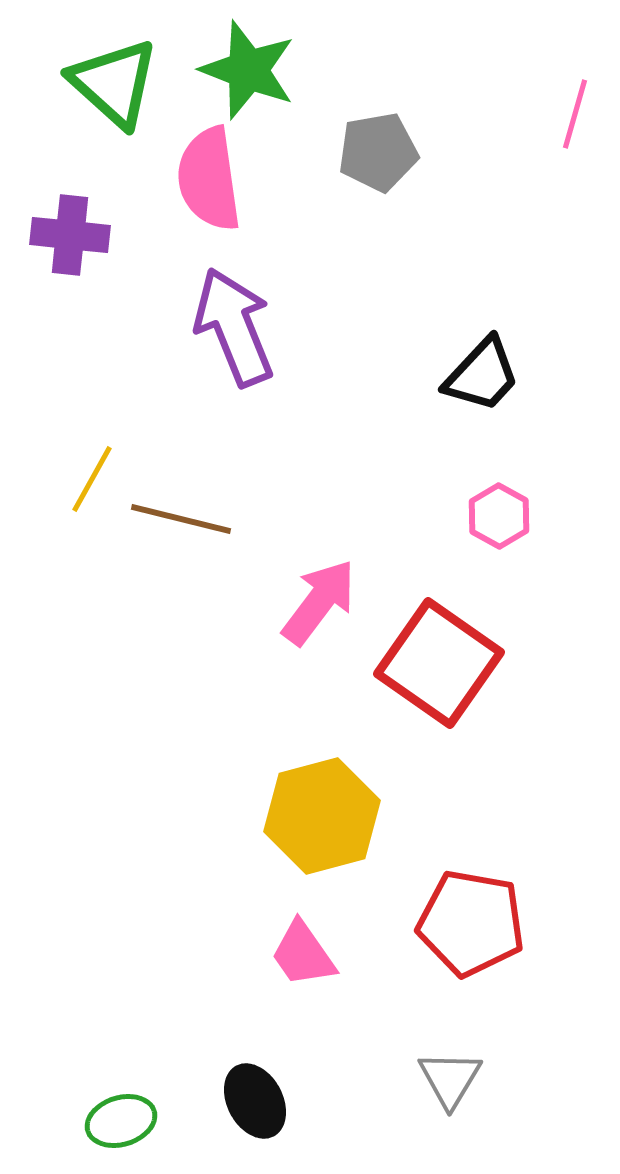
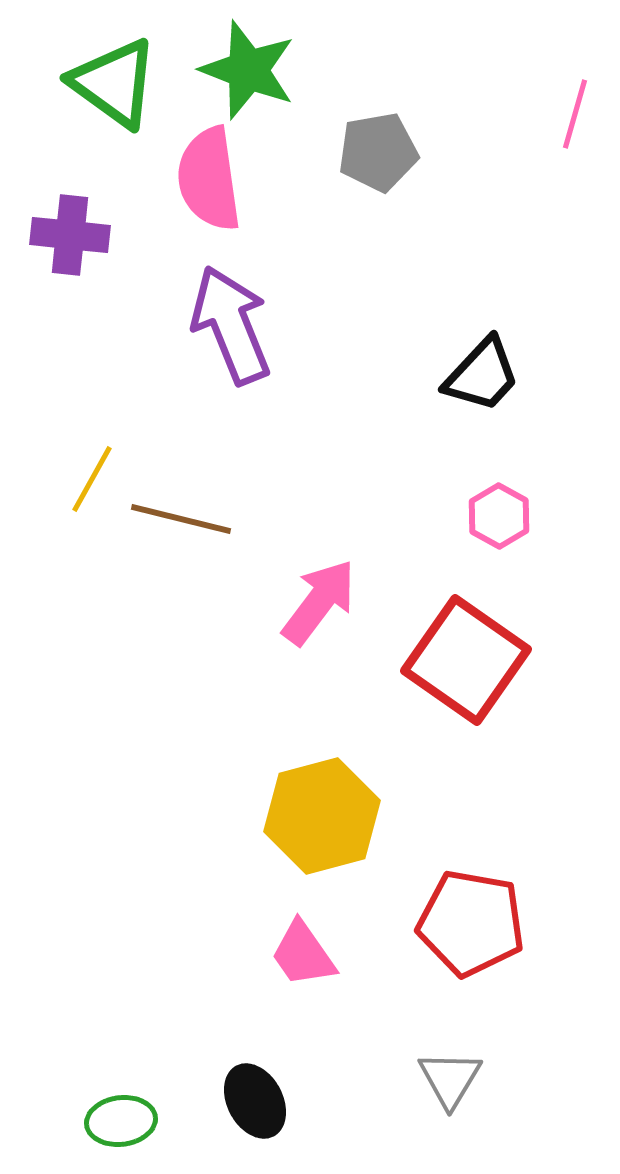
green triangle: rotated 6 degrees counterclockwise
purple arrow: moved 3 px left, 2 px up
red square: moved 27 px right, 3 px up
green ellipse: rotated 10 degrees clockwise
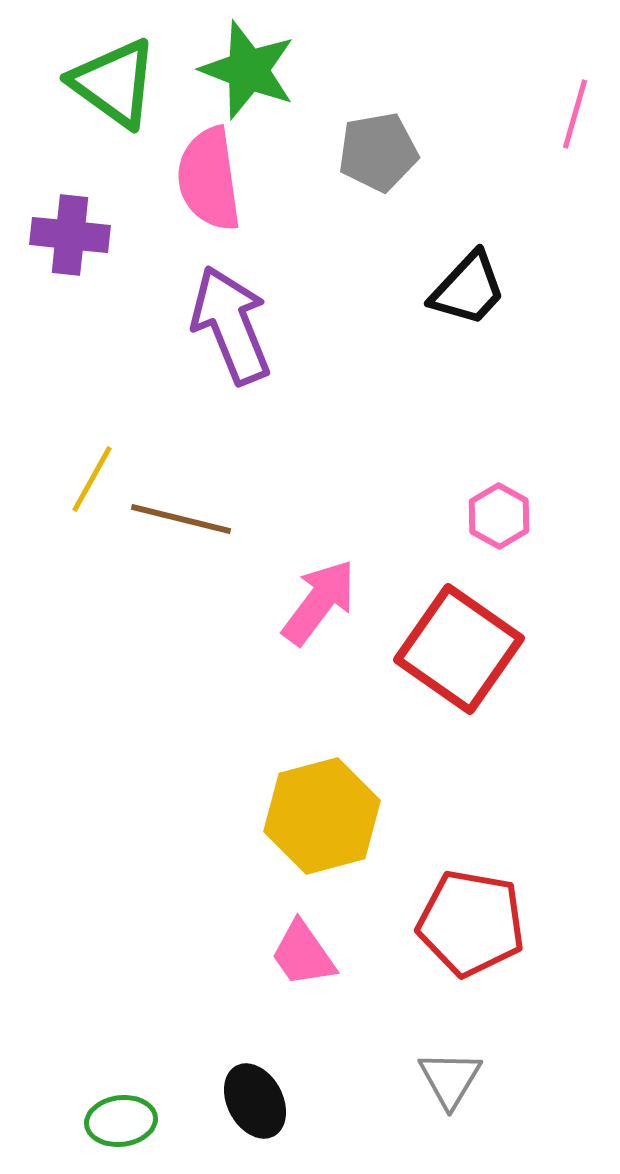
black trapezoid: moved 14 px left, 86 px up
red square: moved 7 px left, 11 px up
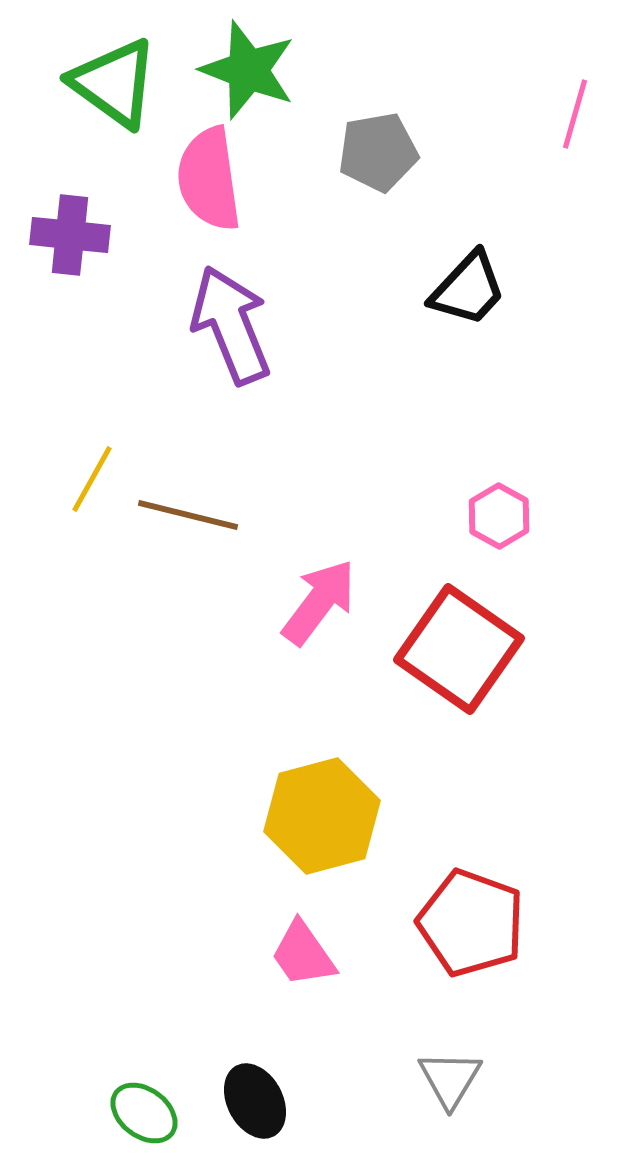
brown line: moved 7 px right, 4 px up
red pentagon: rotated 10 degrees clockwise
green ellipse: moved 23 px right, 8 px up; rotated 44 degrees clockwise
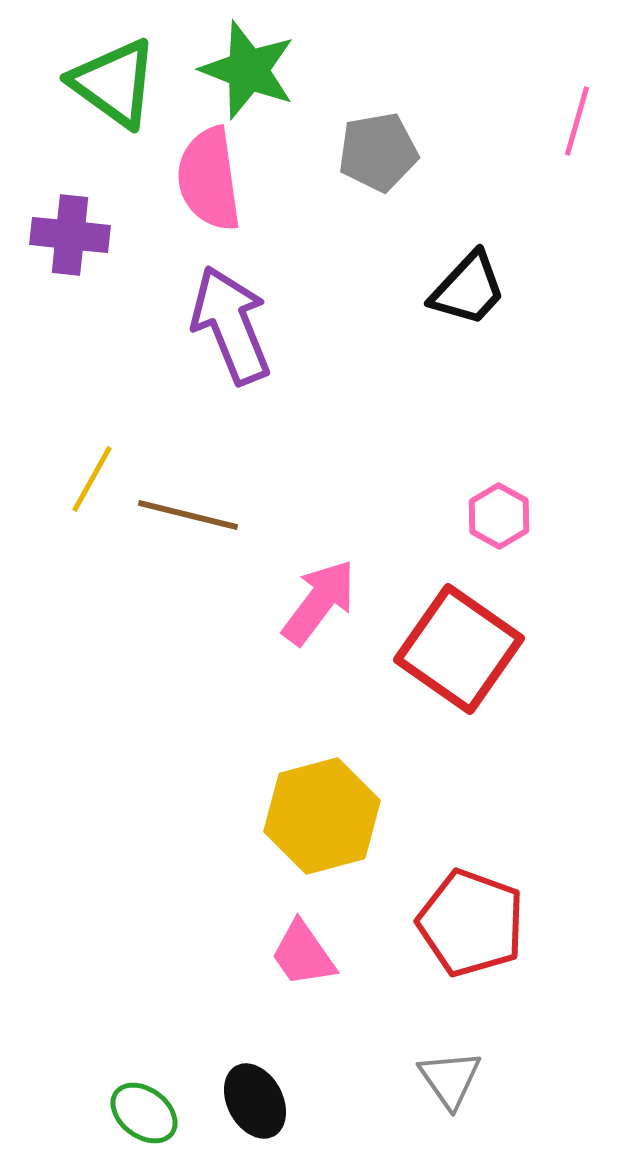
pink line: moved 2 px right, 7 px down
gray triangle: rotated 6 degrees counterclockwise
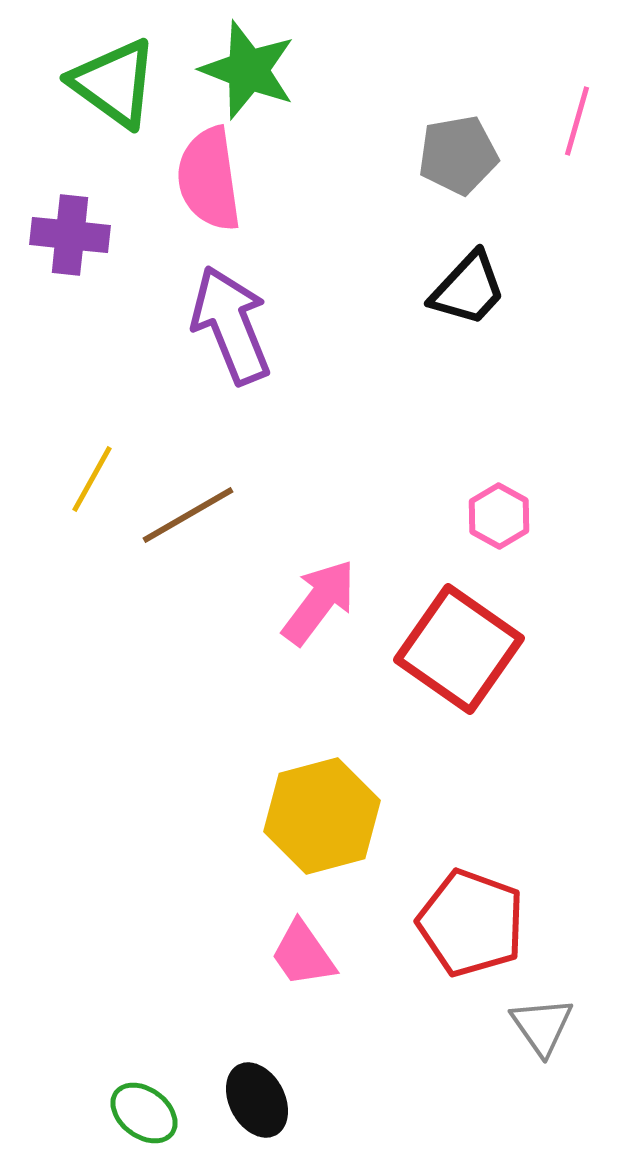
gray pentagon: moved 80 px right, 3 px down
brown line: rotated 44 degrees counterclockwise
gray triangle: moved 92 px right, 53 px up
black ellipse: moved 2 px right, 1 px up
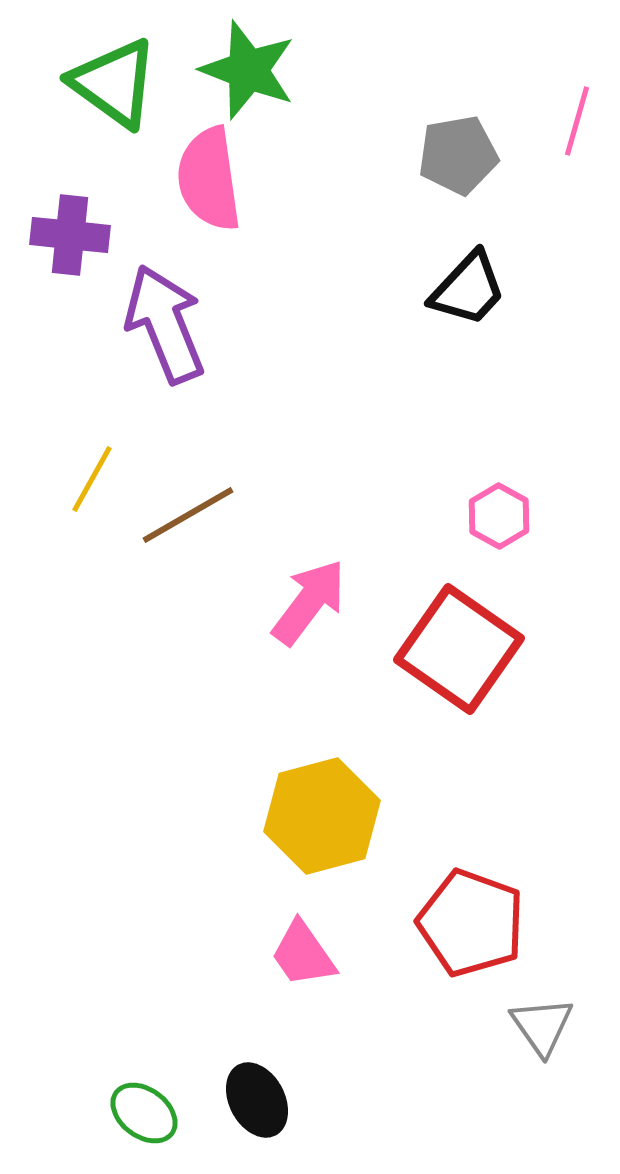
purple arrow: moved 66 px left, 1 px up
pink arrow: moved 10 px left
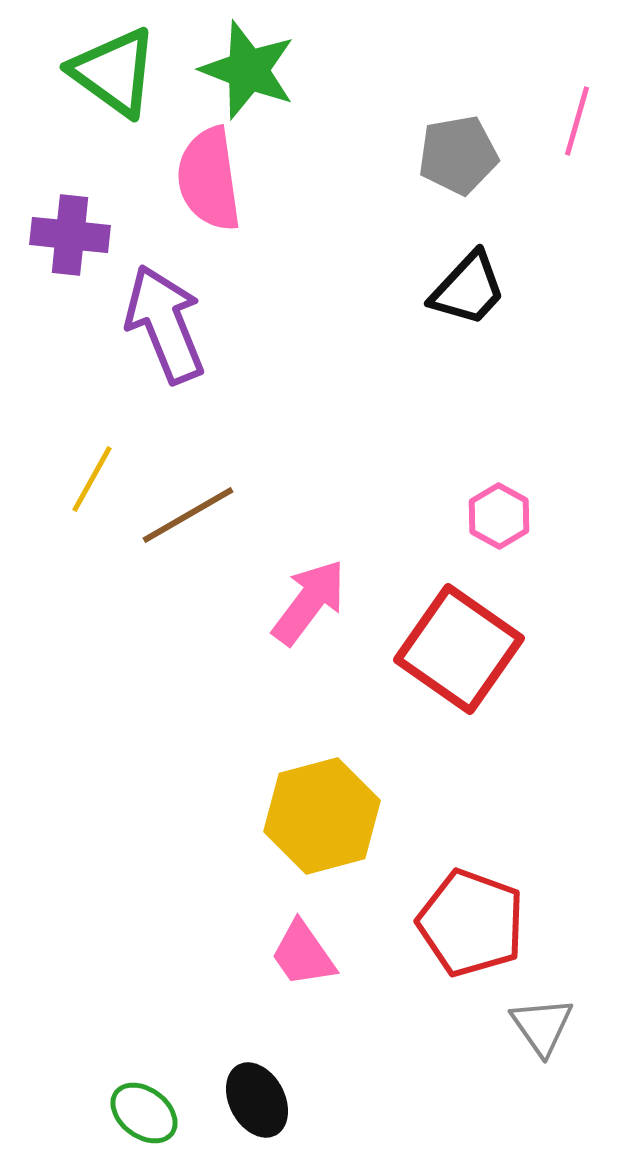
green triangle: moved 11 px up
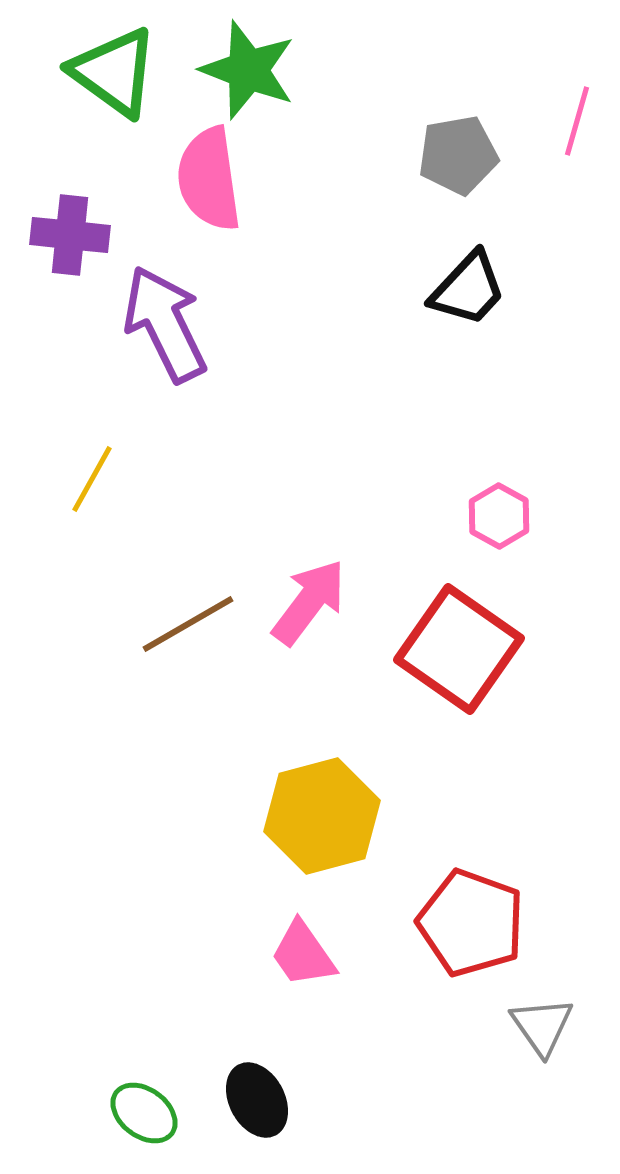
purple arrow: rotated 4 degrees counterclockwise
brown line: moved 109 px down
